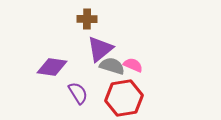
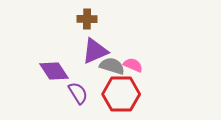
purple triangle: moved 5 px left, 2 px down; rotated 16 degrees clockwise
purple diamond: moved 2 px right, 4 px down; rotated 48 degrees clockwise
red hexagon: moved 3 px left, 4 px up; rotated 9 degrees clockwise
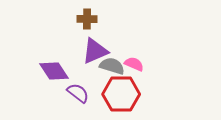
pink semicircle: moved 1 px right, 1 px up
purple semicircle: rotated 20 degrees counterclockwise
